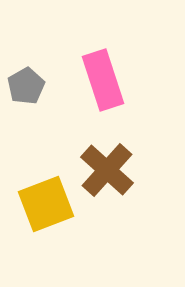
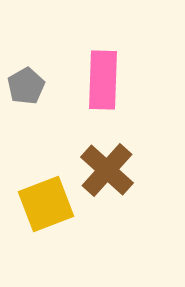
pink rectangle: rotated 20 degrees clockwise
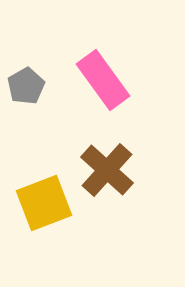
pink rectangle: rotated 38 degrees counterclockwise
yellow square: moved 2 px left, 1 px up
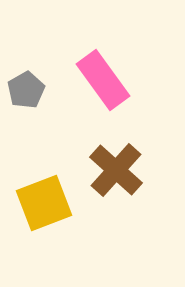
gray pentagon: moved 4 px down
brown cross: moved 9 px right
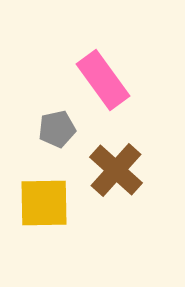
gray pentagon: moved 31 px right, 39 px down; rotated 18 degrees clockwise
yellow square: rotated 20 degrees clockwise
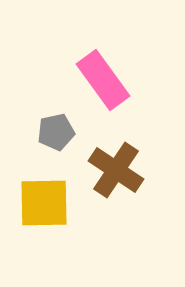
gray pentagon: moved 1 px left, 3 px down
brown cross: rotated 8 degrees counterclockwise
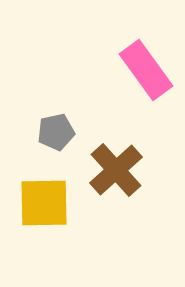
pink rectangle: moved 43 px right, 10 px up
brown cross: rotated 14 degrees clockwise
